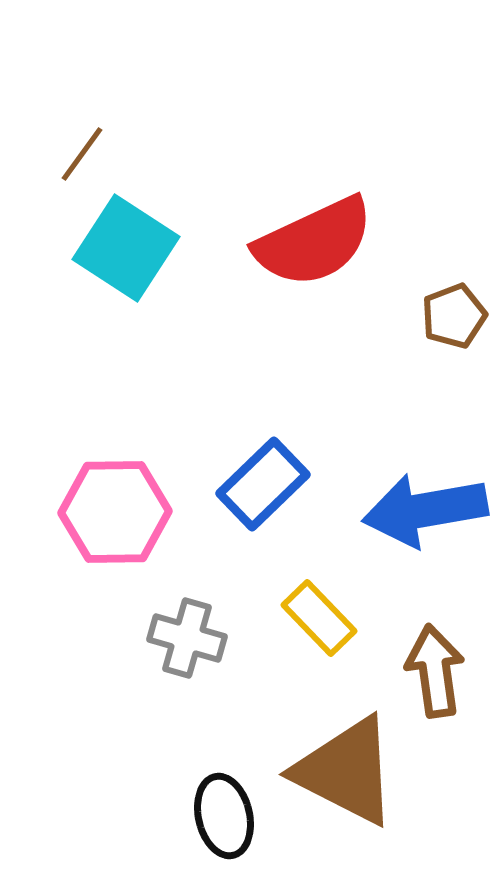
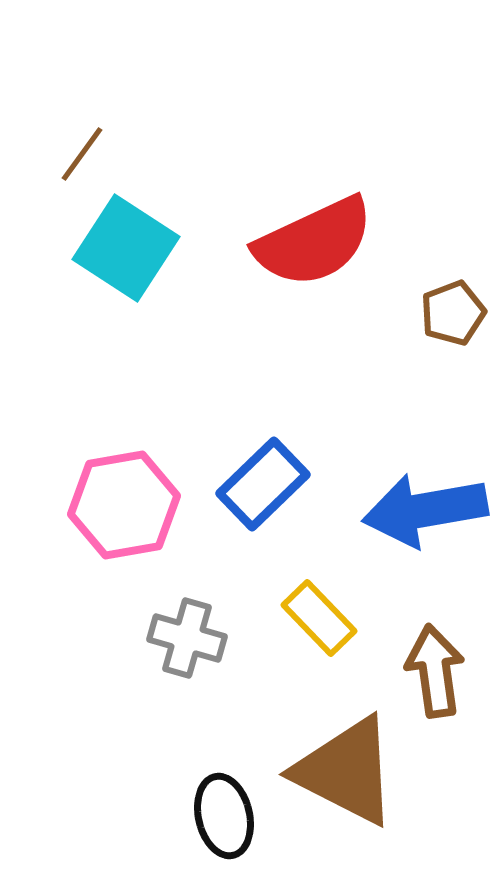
brown pentagon: moved 1 px left, 3 px up
pink hexagon: moved 9 px right, 7 px up; rotated 9 degrees counterclockwise
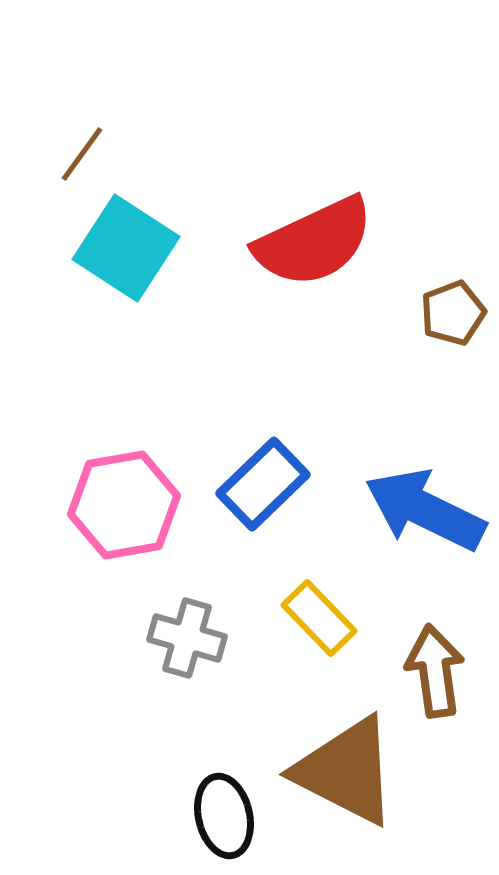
blue arrow: rotated 36 degrees clockwise
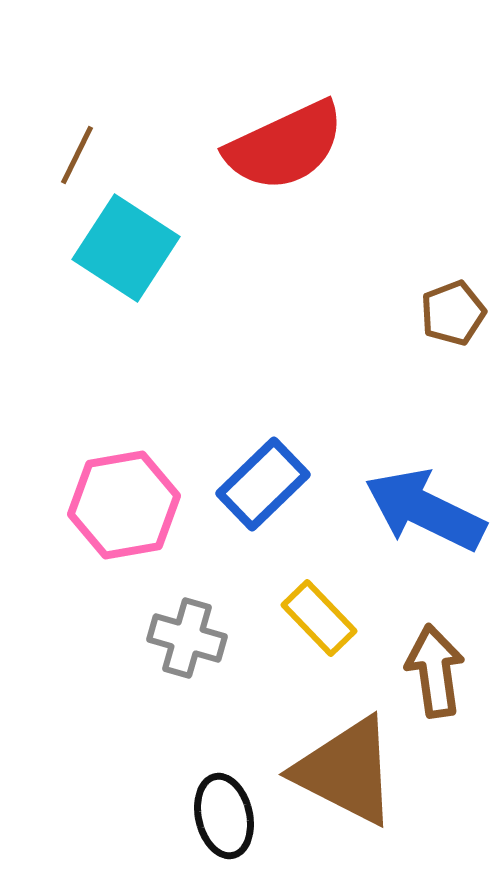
brown line: moved 5 px left, 1 px down; rotated 10 degrees counterclockwise
red semicircle: moved 29 px left, 96 px up
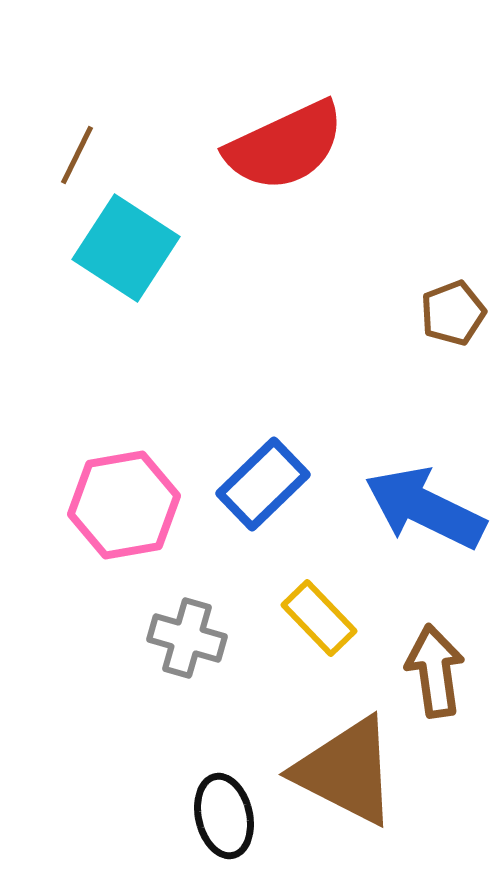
blue arrow: moved 2 px up
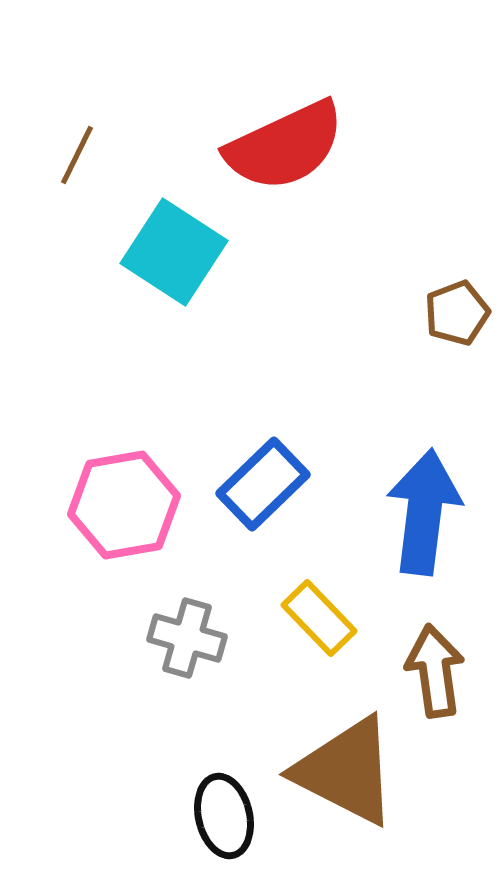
cyan square: moved 48 px right, 4 px down
brown pentagon: moved 4 px right
blue arrow: moved 1 px left, 4 px down; rotated 71 degrees clockwise
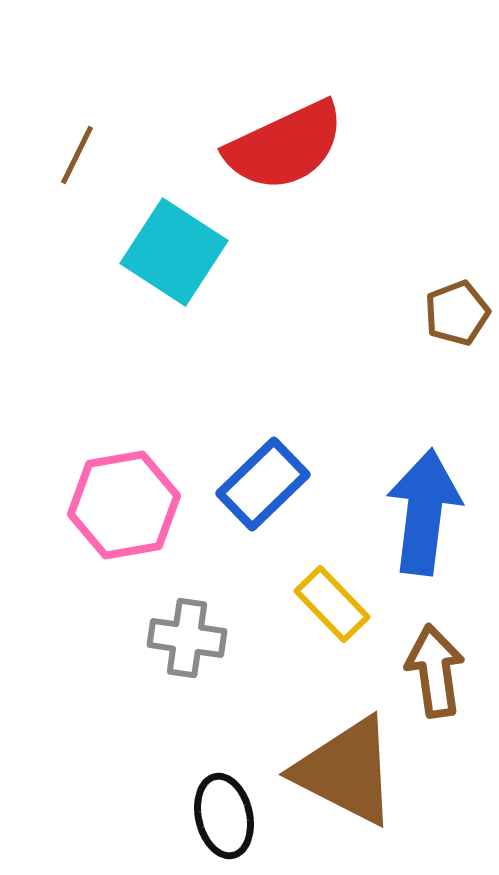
yellow rectangle: moved 13 px right, 14 px up
gray cross: rotated 8 degrees counterclockwise
